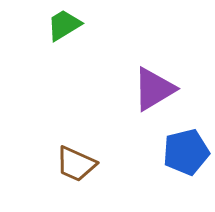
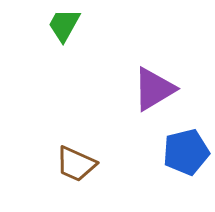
green trapezoid: rotated 30 degrees counterclockwise
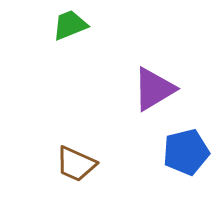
green trapezoid: moved 6 px right; rotated 39 degrees clockwise
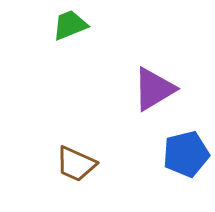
blue pentagon: moved 2 px down
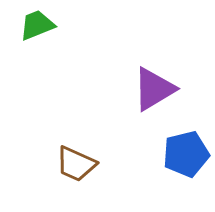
green trapezoid: moved 33 px left
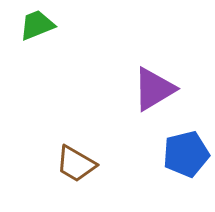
brown trapezoid: rotated 6 degrees clockwise
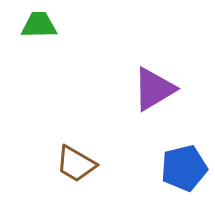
green trapezoid: moved 2 px right; rotated 21 degrees clockwise
blue pentagon: moved 2 px left, 14 px down
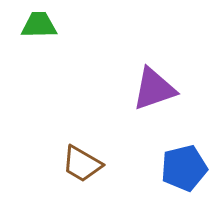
purple triangle: rotated 12 degrees clockwise
brown trapezoid: moved 6 px right
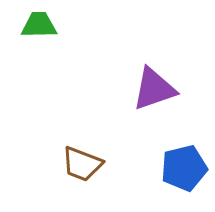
brown trapezoid: rotated 9 degrees counterclockwise
